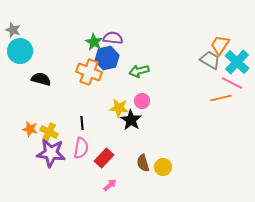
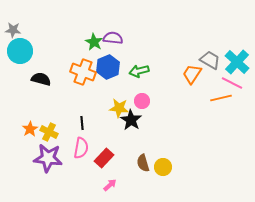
gray star: rotated 14 degrees counterclockwise
orange trapezoid: moved 28 px left, 29 px down
blue hexagon: moved 1 px right, 9 px down; rotated 10 degrees counterclockwise
orange cross: moved 6 px left
orange star: rotated 28 degrees clockwise
purple star: moved 3 px left, 5 px down
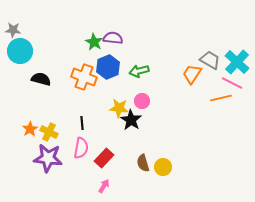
orange cross: moved 1 px right, 5 px down
pink arrow: moved 6 px left, 1 px down; rotated 16 degrees counterclockwise
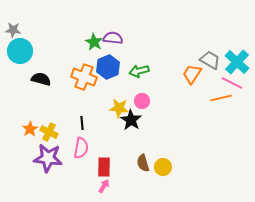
red rectangle: moved 9 px down; rotated 42 degrees counterclockwise
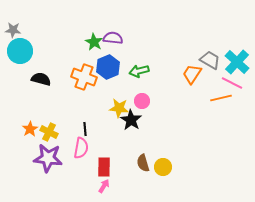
black line: moved 3 px right, 6 px down
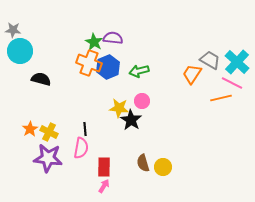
orange cross: moved 5 px right, 14 px up
